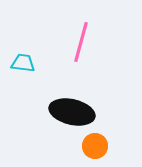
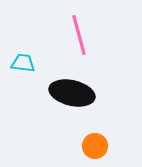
pink line: moved 2 px left, 7 px up; rotated 30 degrees counterclockwise
black ellipse: moved 19 px up
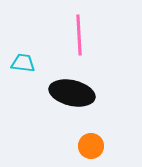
pink line: rotated 12 degrees clockwise
orange circle: moved 4 px left
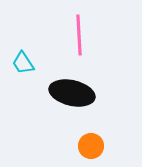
cyan trapezoid: rotated 130 degrees counterclockwise
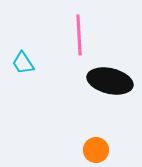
black ellipse: moved 38 px right, 12 px up
orange circle: moved 5 px right, 4 px down
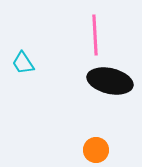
pink line: moved 16 px right
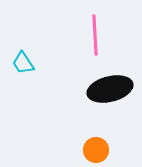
black ellipse: moved 8 px down; rotated 27 degrees counterclockwise
